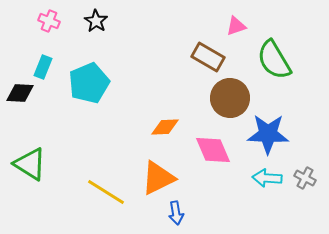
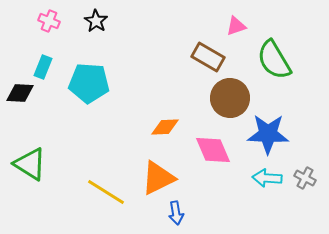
cyan pentagon: rotated 27 degrees clockwise
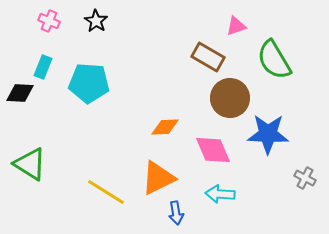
cyan arrow: moved 47 px left, 16 px down
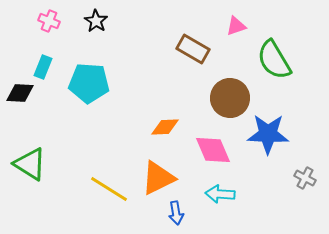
brown rectangle: moved 15 px left, 8 px up
yellow line: moved 3 px right, 3 px up
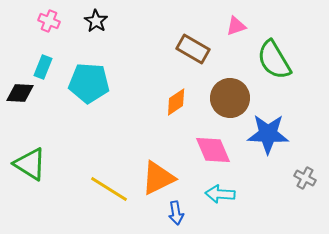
orange diamond: moved 11 px right, 25 px up; rotated 32 degrees counterclockwise
